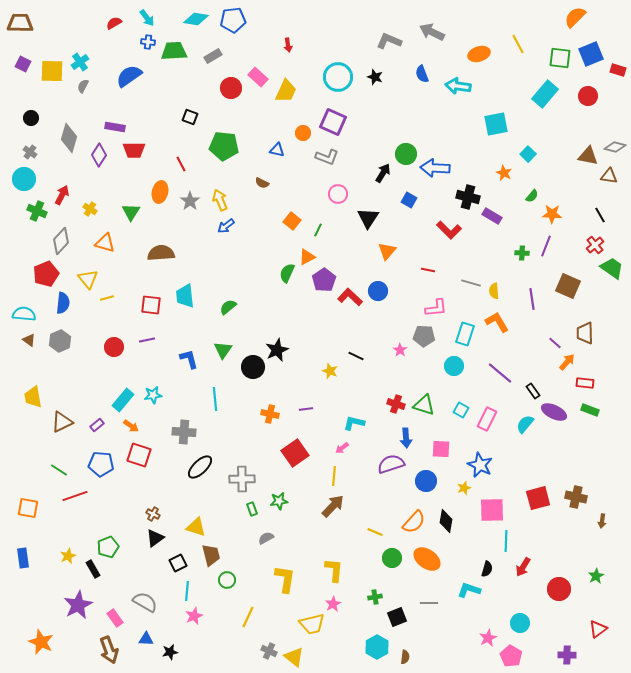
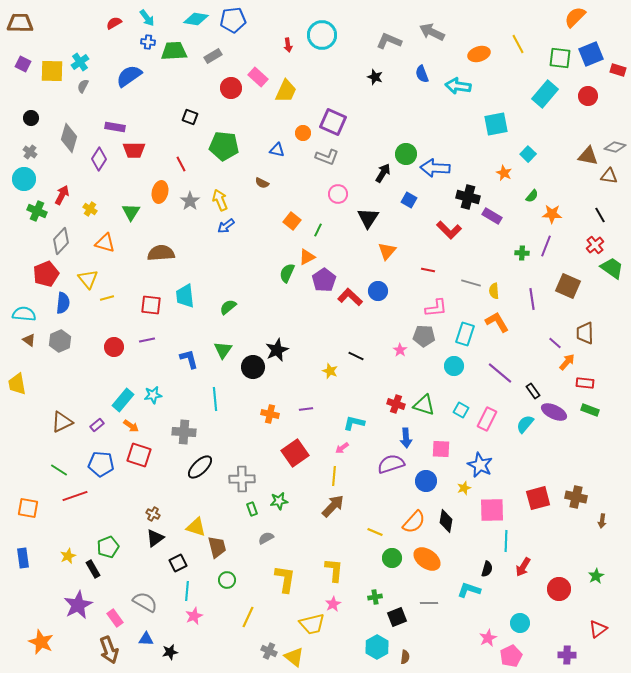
cyan circle at (338, 77): moved 16 px left, 42 px up
purple diamond at (99, 155): moved 4 px down
yellow trapezoid at (33, 397): moved 16 px left, 13 px up
brown trapezoid at (211, 555): moved 6 px right, 8 px up
pink pentagon at (511, 656): rotated 15 degrees clockwise
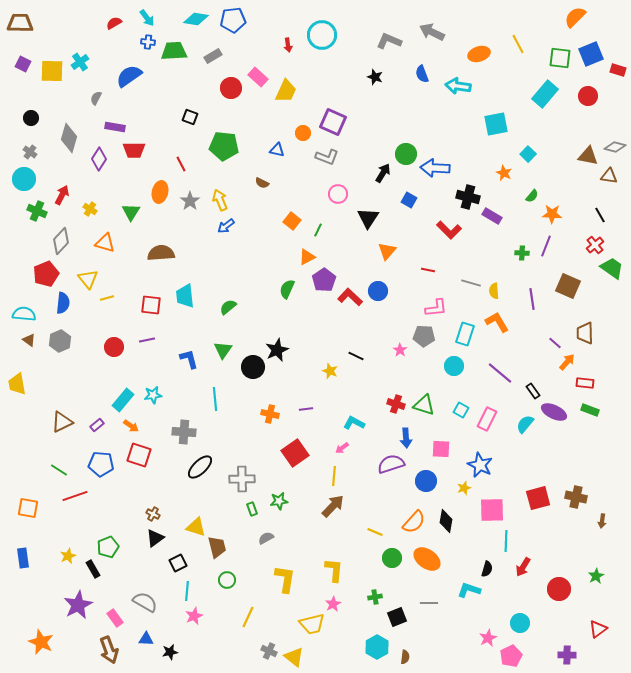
gray semicircle at (83, 86): moved 13 px right, 12 px down
green semicircle at (287, 273): moved 16 px down
cyan L-shape at (354, 423): rotated 15 degrees clockwise
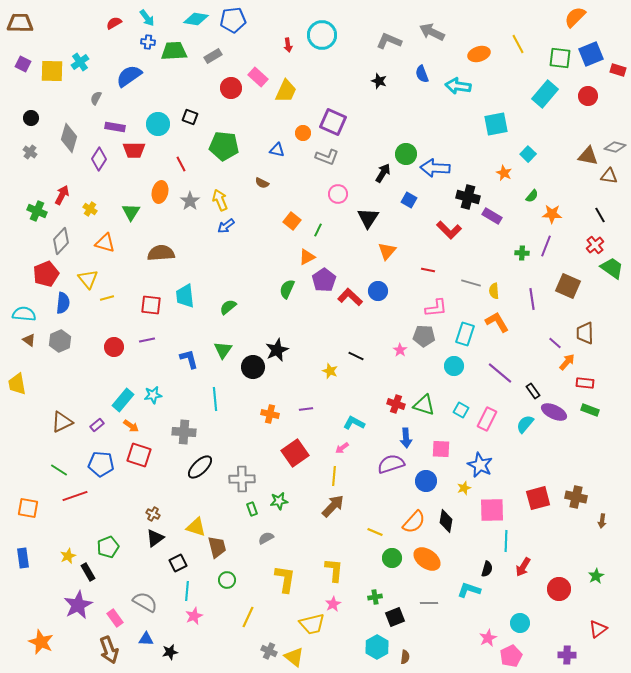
black star at (375, 77): moved 4 px right, 4 px down
cyan circle at (24, 179): moved 134 px right, 55 px up
black rectangle at (93, 569): moved 5 px left, 3 px down
black square at (397, 617): moved 2 px left
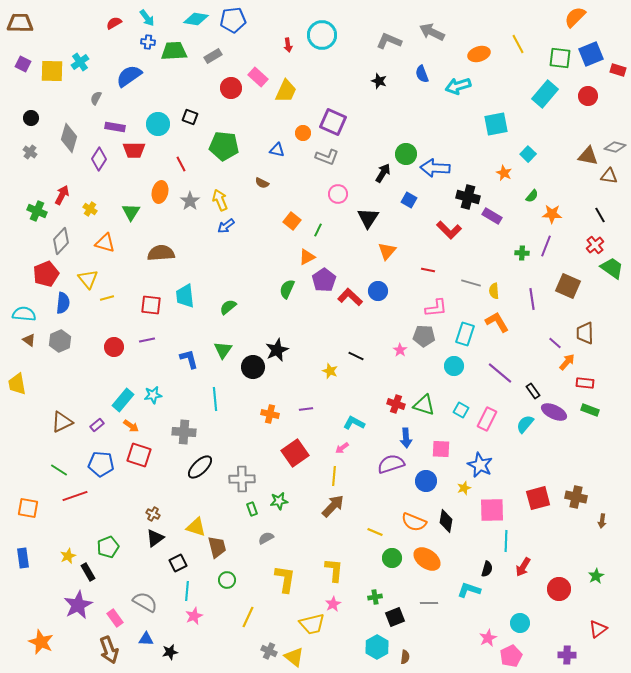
cyan arrow at (458, 86): rotated 25 degrees counterclockwise
orange semicircle at (414, 522): rotated 70 degrees clockwise
